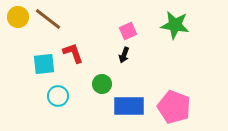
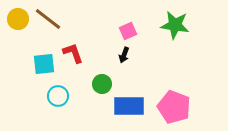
yellow circle: moved 2 px down
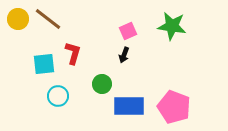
green star: moved 3 px left, 1 px down
red L-shape: rotated 35 degrees clockwise
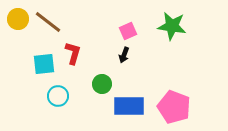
brown line: moved 3 px down
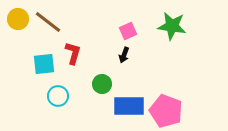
pink pentagon: moved 8 px left, 4 px down
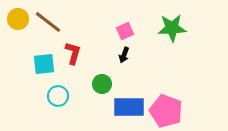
green star: moved 2 px down; rotated 12 degrees counterclockwise
pink square: moved 3 px left
blue rectangle: moved 1 px down
